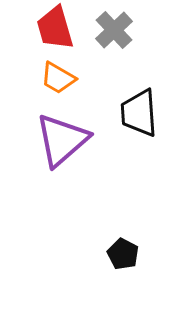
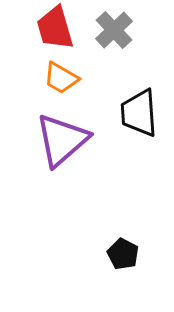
orange trapezoid: moved 3 px right
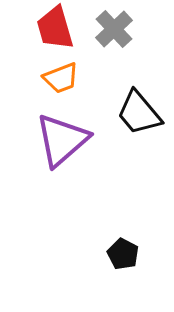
gray cross: moved 1 px up
orange trapezoid: rotated 51 degrees counterclockwise
black trapezoid: rotated 36 degrees counterclockwise
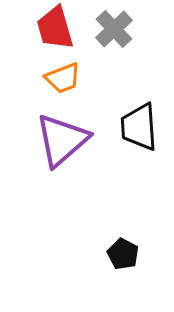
orange trapezoid: moved 2 px right
black trapezoid: moved 14 px down; rotated 36 degrees clockwise
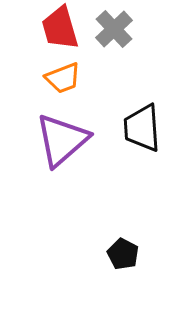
red trapezoid: moved 5 px right
black trapezoid: moved 3 px right, 1 px down
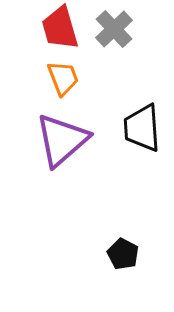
orange trapezoid: rotated 90 degrees counterclockwise
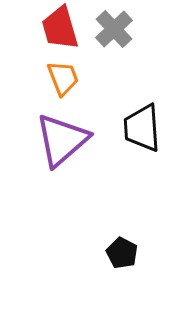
black pentagon: moved 1 px left, 1 px up
